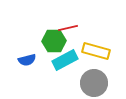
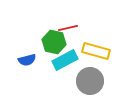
green hexagon: moved 1 px down; rotated 15 degrees clockwise
gray circle: moved 4 px left, 2 px up
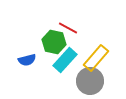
red line: rotated 42 degrees clockwise
yellow rectangle: moved 7 px down; rotated 64 degrees counterclockwise
cyan rectangle: rotated 20 degrees counterclockwise
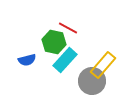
yellow rectangle: moved 7 px right, 7 px down
gray circle: moved 2 px right
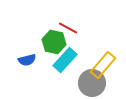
gray circle: moved 2 px down
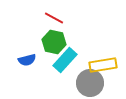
red line: moved 14 px left, 10 px up
yellow rectangle: rotated 40 degrees clockwise
gray circle: moved 2 px left
